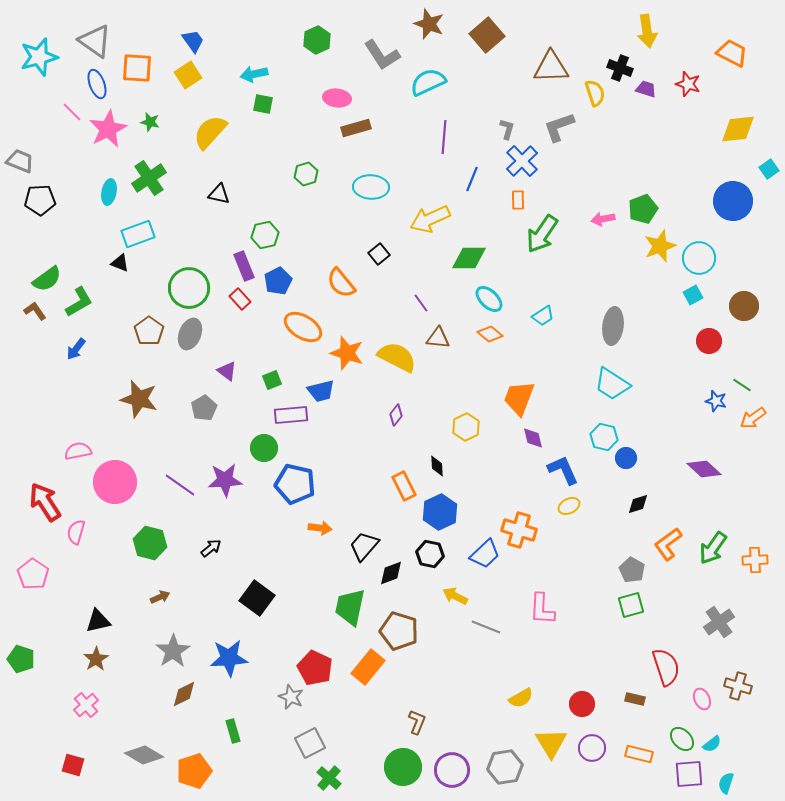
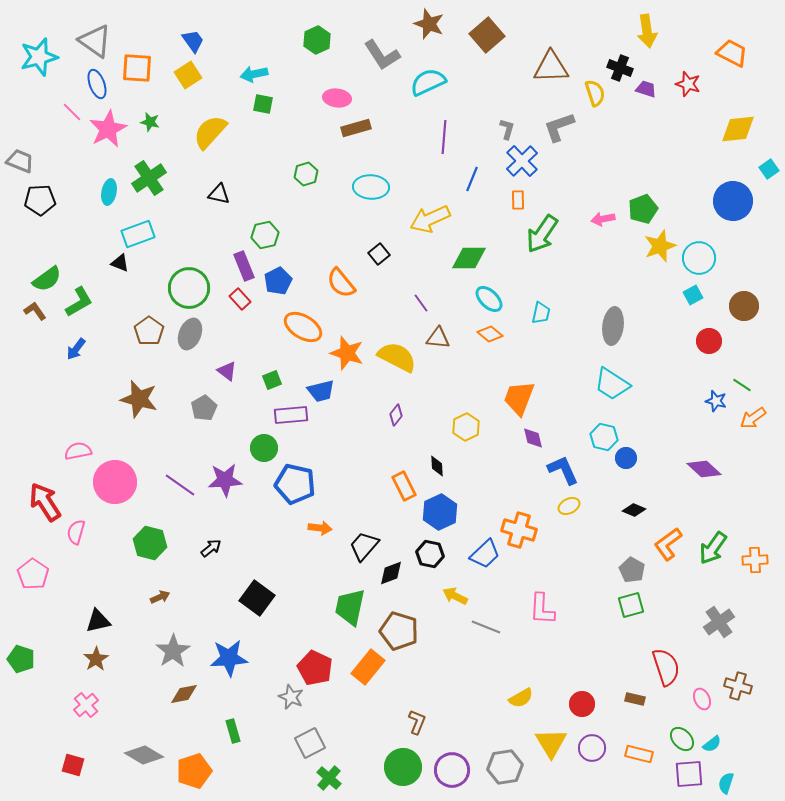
cyan trapezoid at (543, 316): moved 2 px left, 3 px up; rotated 45 degrees counterclockwise
black diamond at (638, 504): moved 4 px left, 6 px down; rotated 40 degrees clockwise
brown diamond at (184, 694): rotated 16 degrees clockwise
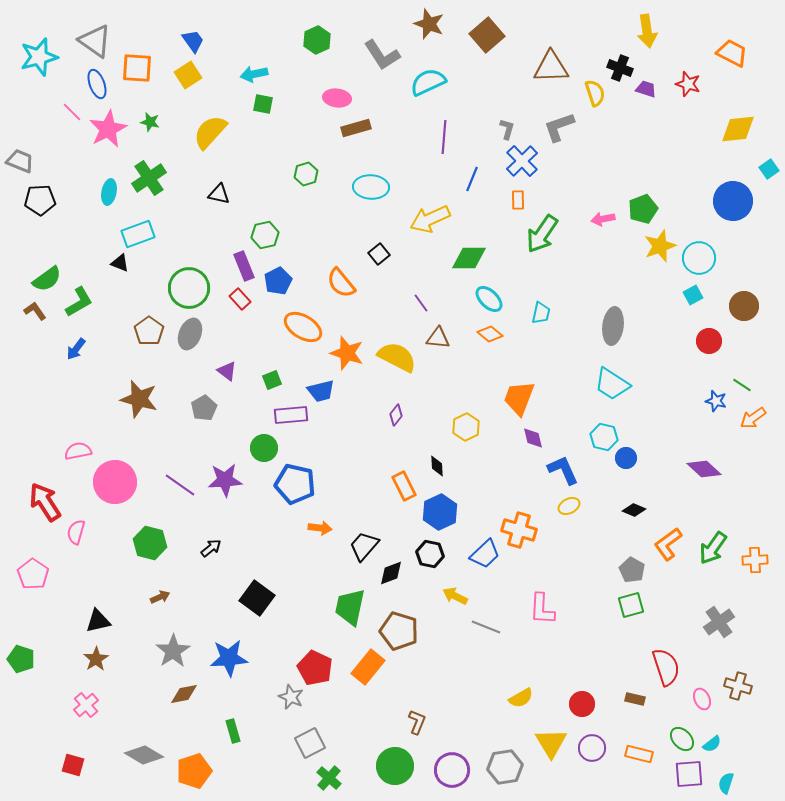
green circle at (403, 767): moved 8 px left, 1 px up
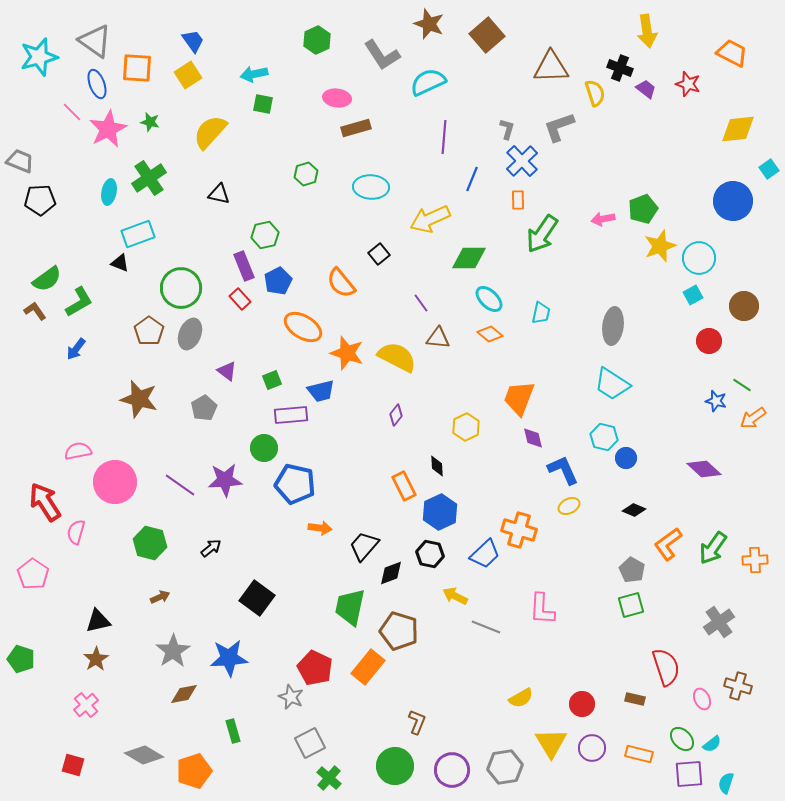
purple trapezoid at (646, 89): rotated 20 degrees clockwise
green circle at (189, 288): moved 8 px left
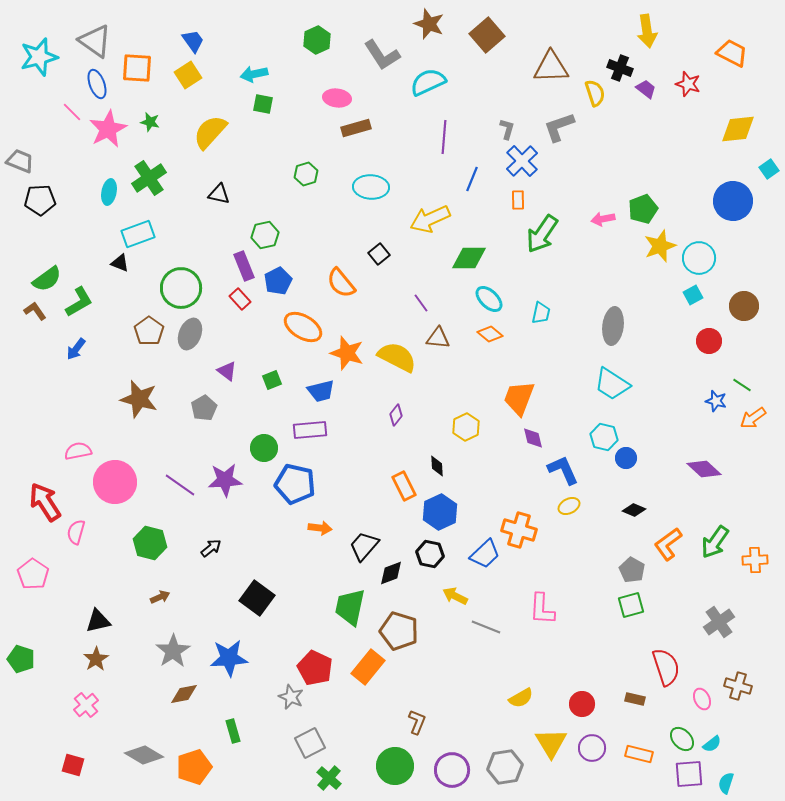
purple rectangle at (291, 415): moved 19 px right, 15 px down
green arrow at (713, 548): moved 2 px right, 6 px up
orange pentagon at (194, 771): moved 4 px up
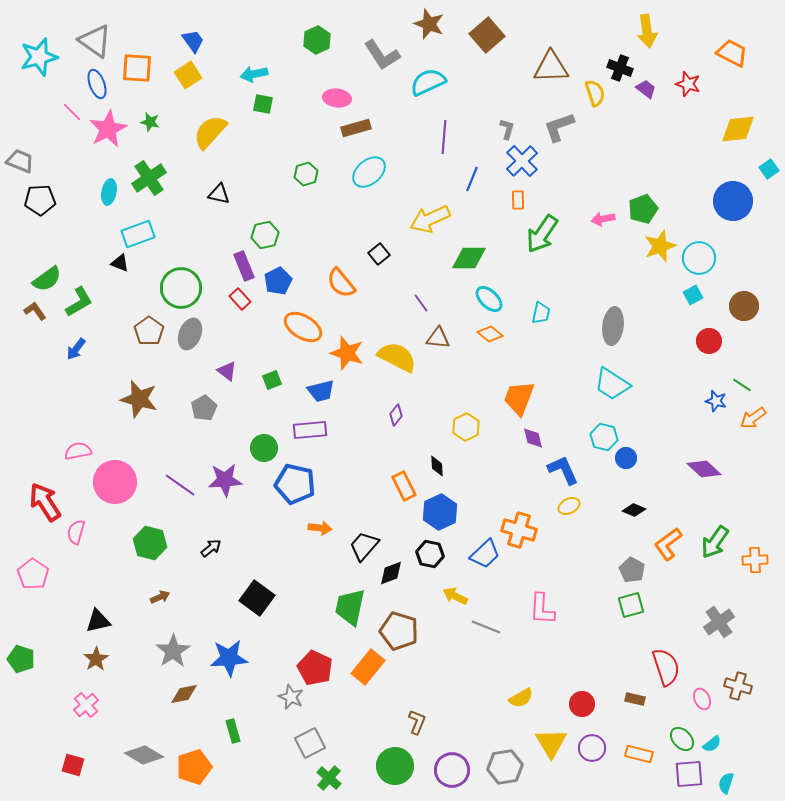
cyan ellipse at (371, 187): moved 2 px left, 15 px up; rotated 44 degrees counterclockwise
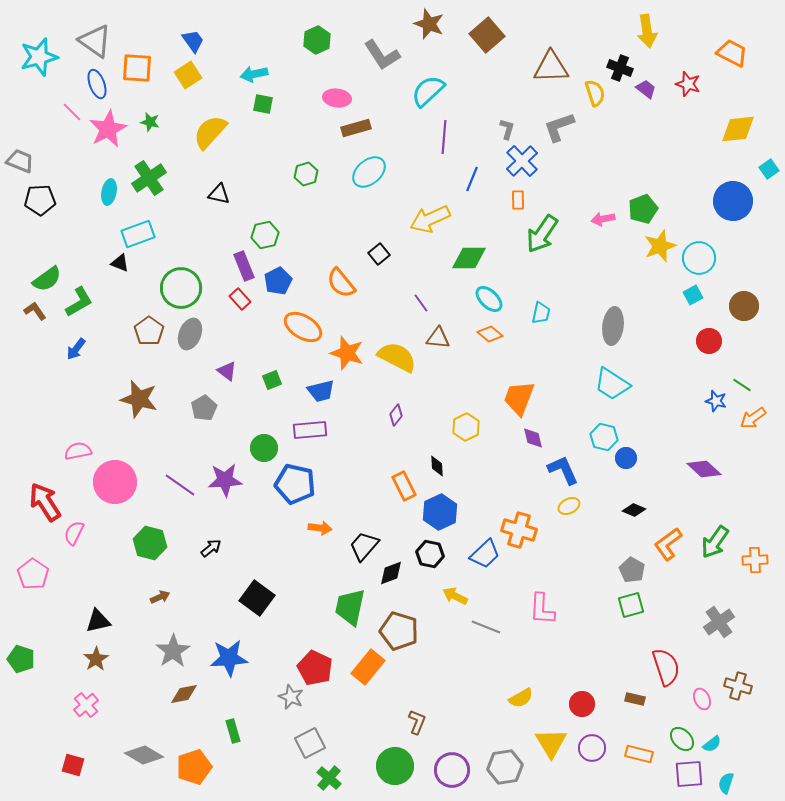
cyan semicircle at (428, 82): moved 9 px down; rotated 18 degrees counterclockwise
pink semicircle at (76, 532): moved 2 px left, 1 px down; rotated 10 degrees clockwise
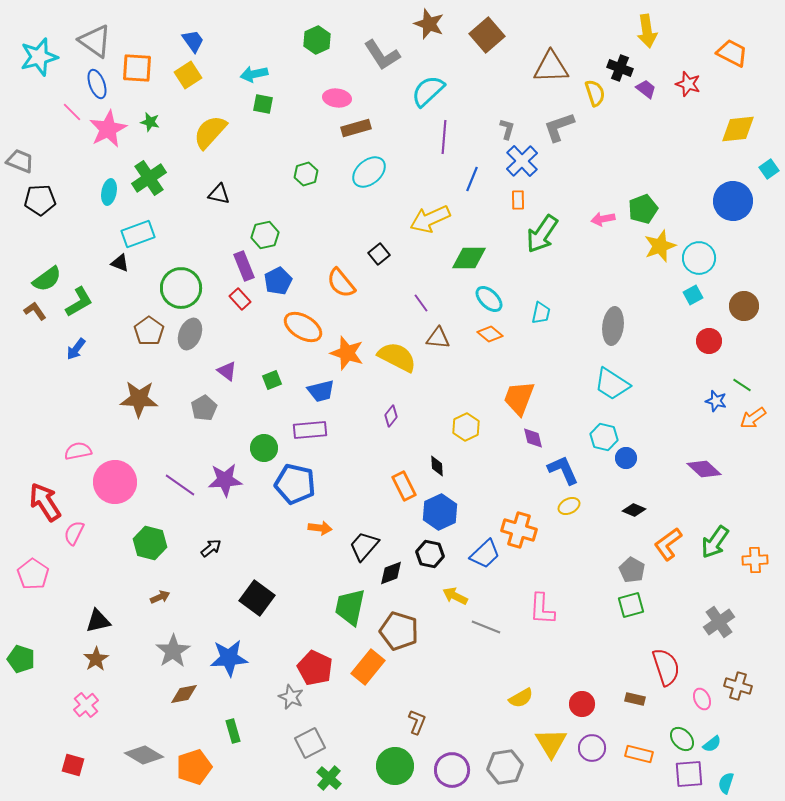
brown star at (139, 399): rotated 12 degrees counterclockwise
purple diamond at (396, 415): moved 5 px left, 1 px down
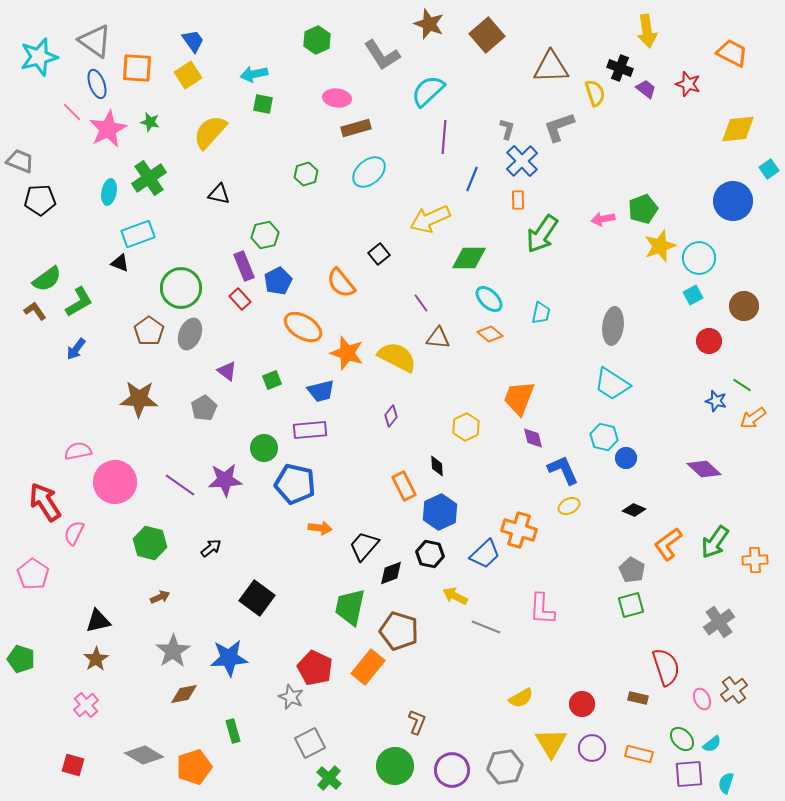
brown cross at (738, 686): moved 4 px left, 4 px down; rotated 36 degrees clockwise
brown rectangle at (635, 699): moved 3 px right, 1 px up
